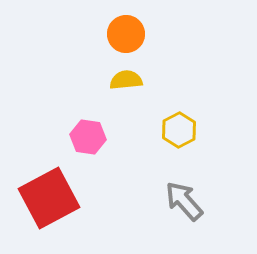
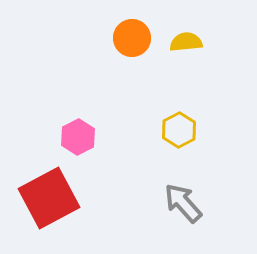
orange circle: moved 6 px right, 4 px down
yellow semicircle: moved 60 px right, 38 px up
pink hexagon: moved 10 px left; rotated 24 degrees clockwise
gray arrow: moved 1 px left, 2 px down
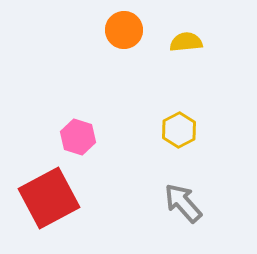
orange circle: moved 8 px left, 8 px up
pink hexagon: rotated 16 degrees counterclockwise
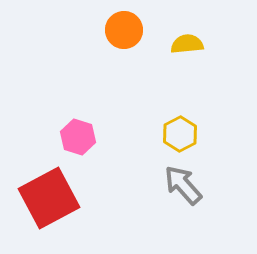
yellow semicircle: moved 1 px right, 2 px down
yellow hexagon: moved 1 px right, 4 px down
gray arrow: moved 18 px up
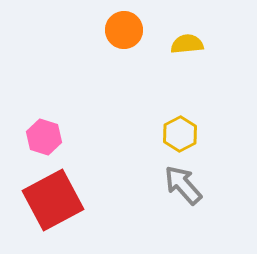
pink hexagon: moved 34 px left
red square: moved 4 px right, 2 px down
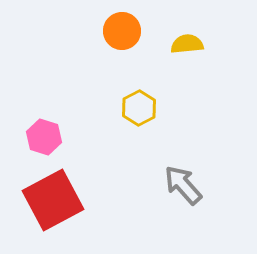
orange circle: moved 2 px left, 1 px down
yellow hexagon: moved 41 px left, 26 px up
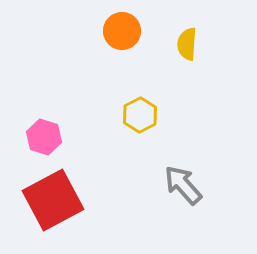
yellow semicircle: rotated 80 degrees counterclockwise
yellow hexagon: moved 1 px right, 7 px down
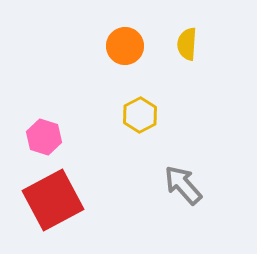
orange circle: moved 3 px right, 15 px down
